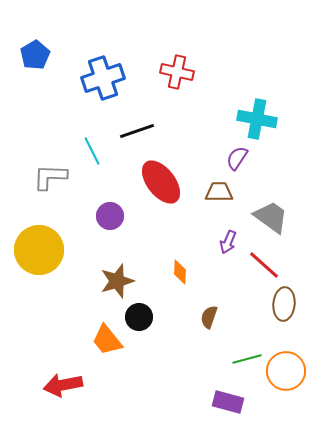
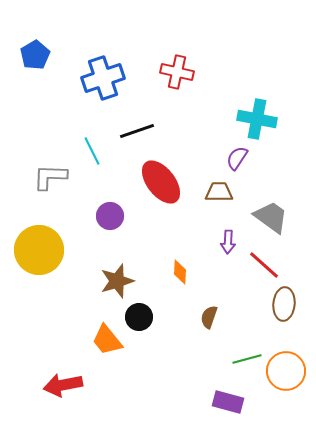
purple arrow: rotated 20 degrees counterclockwise
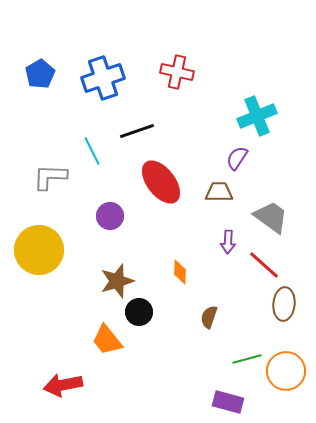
blue pentagon: moved 5 px right, 19 px down
cyan cross: moved 3 px up; rotated 33 degrees counterclockwise
black circle: moved 5 px up
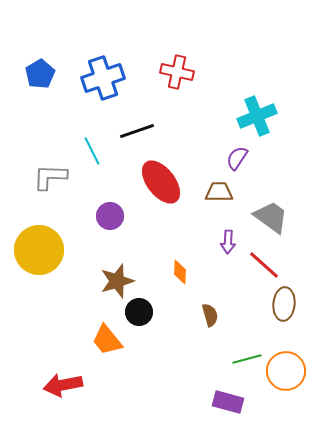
brown semicircle: moved 1 px right, 2 px up; rotated 145 degrees clockwise
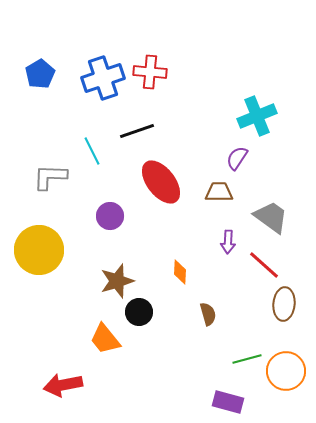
red cross: moved 27 px left; rotated 8 degrees counterclockwise
brown semicircle: moved 2 px left, 1 px up
orange trapezoid: moved 2 px left, 1 px up
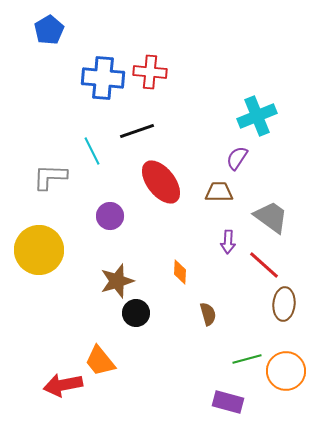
blue pentagon: moved 9 px right, 44 px up
blue cross: rotated 24 degrees clockwise
black circle: moved 3 px left, 1 px down
orange trapezoid: moved 5 px left, 22 px down
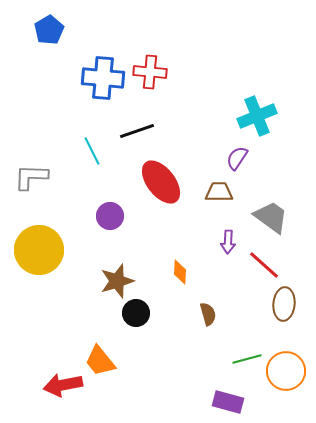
gray L-shape: moved 19 px left
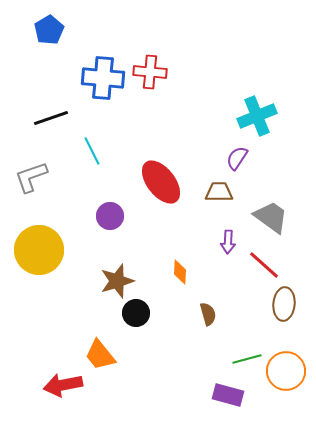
black line: moved 86 px left, 13 px up
gray L-shape: rotated 21 degrees counterclockwise
orange trapezoid: moved 6 px up
purple rectangle: moved 7 px up
